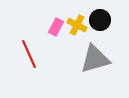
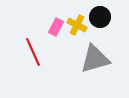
black circle: moved 3 px up
red line: moved 4 px right, 2 px up
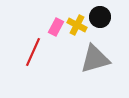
red line: rotated 48 degrees clockwise
